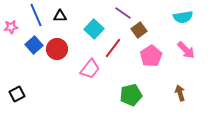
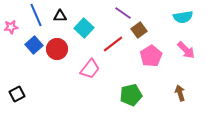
cyan square: moved 10 px left, 1 px up
red line: moved 4 px up; rotated 15 degrees clockwise
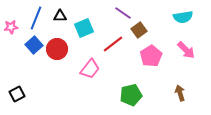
blue line: moved 3 px down; rotated 45 degrees clockwise
cyan square: rotated 24 degrees clockwise
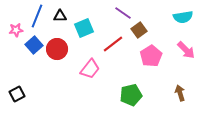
blue line: moved 1 px right, 2 px up
pink star: moved 5 px right, 3 px down
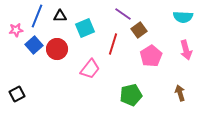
purple line: moved 1 px down
cyan semicircle: rotated 12 degrees clockwise
cyan square: moved 1 px right
red line: rotated 35 degrees counterclockwise
pink arrow: rotated 30 degrees clockwise
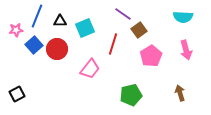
black triangle: moved 5 px down
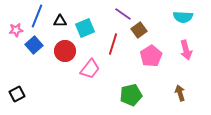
red circle: moved 8 px right, 2 px down
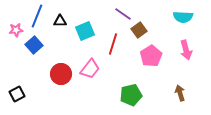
cyan square: moved 3 px down
red circle: moved 4 px left, 23 px down
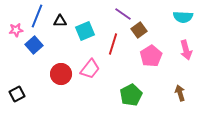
green pentagon: rotated 15 degrees counterclockwise
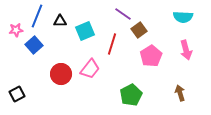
red line: moved 1 px left
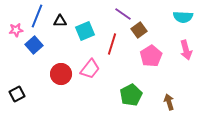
brown arrow: moved 11 px left, 9 px down
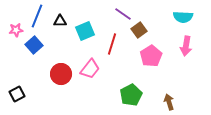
pink arrow: moved 4 px up; rotated 24 degrees clockwise
